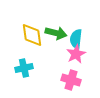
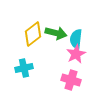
yellow diamond: moved 1 px right, 1 px up; rotated 60 degrees clockwise
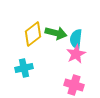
pink cross: moved 3 px right, 5 px down
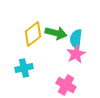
pink cross: moved 8 px left; rotated 12 degrees clockwise
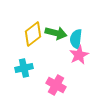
pink star: moved 3 px right, 1 px down
pink cross: moved 10 px left
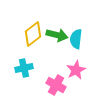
green arrow: moved 1 px right, 2 px down
pink star: moved 3 px left, 15 px down
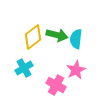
yellow diamond: moved 3 px down
cyan cross: rotated 18 degrees counterclockwise
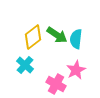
green arrow: rotated 20 degrees clockwise
cyan cross: moved 1 px right, 3 px up; rotated 18 degrees counterclockwise
pink cross: moved 1 px up
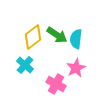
pink star: moved 2 px up
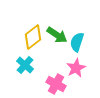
cyan semicircle: moved 1 px right, 3 px down; rotated 12 degrees clockwise
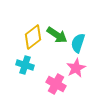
cyan semicircle: moved 1 px right, 1 px down
cyan cross: rotated 24 degrees counterclockwise
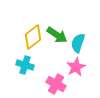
pink star: moved 1 px up
